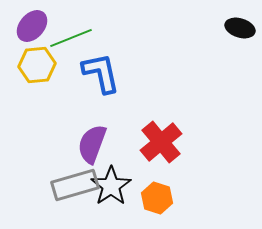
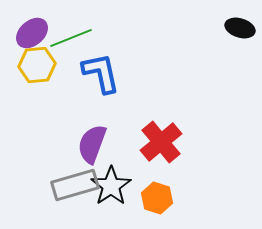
purple ellipse: moved 7 px down; rotated 8 degrees clockwise
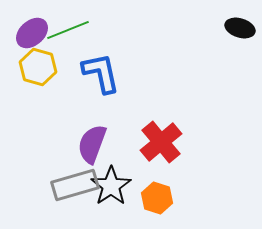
green line: moved 3 px left, 8 px up
yellow hexagon: moved 1 px right, 2 px down; rotated 21 degrees clockwise
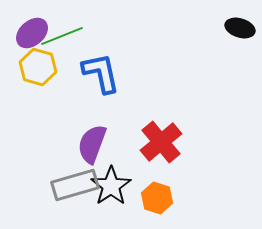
green line: moved 6 px left, 6 px down
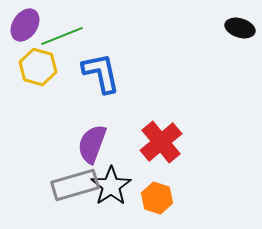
purple ellipse: moved 7 px left, 8 px up; rotated 16 degrees counterclockwise
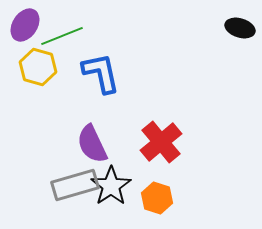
purple semicircle: rotated 45 degrees counterclockwise
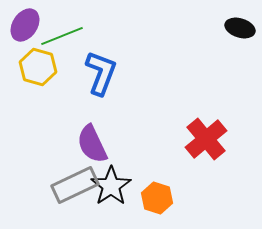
blue L-shape: rotated 33 degrees clockwise
red cross: moved 45 px right, 3 px up
gray rectangle: rotated 9 degrees counterclockwise
